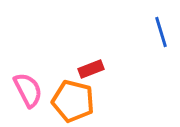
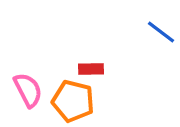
blue line: rotated 36 degrees counterclockwise
red rectangle: rotated 20 degrees clockwise
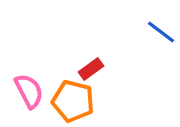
red rectangle: rotated 35 degrees counterclockwise
pink semicircle: moved 1 px right, 1 px down
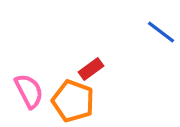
orange pentagon: rotated 6 degrees clockwise
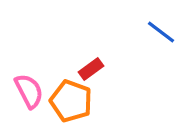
orange pentagon: moved 2 px left
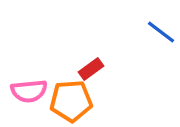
pink semicircle: rotated 111 degrees clockwise
orange pentagon: rotated 24 degrees counterclockwise
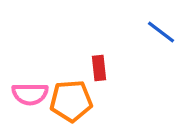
red rectangle: moved 8 px right, 1 px up; rotated 60 degrees counterclockwise
pink semicircle: moved 1 px right, 3 px down; rotated 6 degrees clockwise
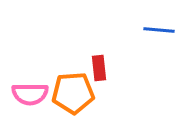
blue line: moved 2 px left, 2 px up; rotated 32 degrees counterclockwise
orange pentagon: moved 2 px right, 8 px up
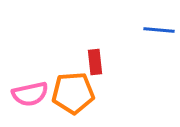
red rectangle: moved 4 px left, 6 px up
pink semicircle: rotated 12 degrees counterclockwise
